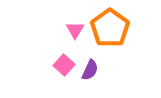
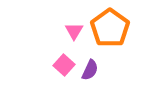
pink triangle: moved 1 px left, 1 px down
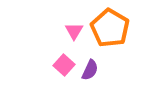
orange pentagon: rotated 6 degrees counterclockwise
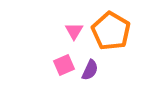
orange pentagon: moved 1 px right, 3 px down
pink square: rotated 25 degrees clockwise
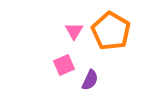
purple semicircle: moved 10 px down
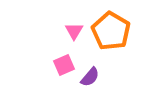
purple semicircle: moved 3 px up; rotated 15 degrees clockwise
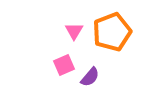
orange pentagon: moved 1 px right, 1 px down; rotated 21 degrees clockwise
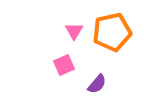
orange pentagon: rotated 9 degrees clockwise
purple semicircle: moved 7 px right, 7 px down
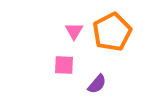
orange pentagon: rotated 15 degrees counterclockwise
pink square: rotated 25 degrees clockwise
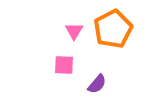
orange pentagon: moved 1 px right, 3 px up
